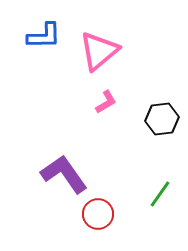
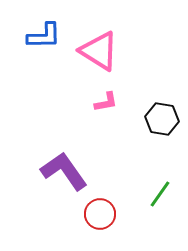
pink triangle: rotated 48 degrees counterclockwise
pink L-shape: rotated 20 degrees clockwise
black hexagon: rotated 16 degrees clockwise
purple L-shape: moved 3 px up
red circle: moved 2 px right
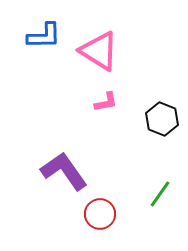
black hexagon: rotated 12 degrees clockwise
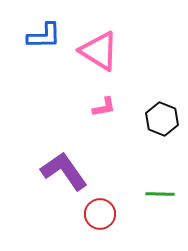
pink L-shape: moved 2 px left, 5 px down
green line: rotated 56 degrees clockwise
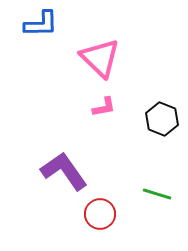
blue L-shape: moved 3 px left, 12 px up
pink triangle: moved 1 px right, 7 px down; rotated 12 degrees clockwise
green line: moved 3 px left; rotated 16 degrees clockwise
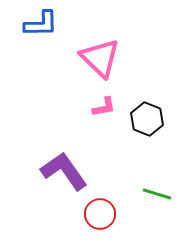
black hexagon: moved 15 px left
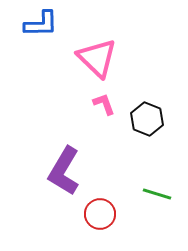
pink triangle: moved 3 px left
pink L-shape: moved 3 px up; rotated 100 degrees counterclockwise
purple L-shape: rotated 114 degrees counterclockwise
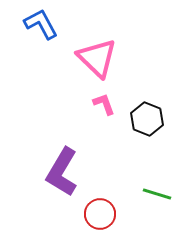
blue L-shape: rotated 117 degrees counterclockwise
purple L-shape: moved 2 px left, 1 px down
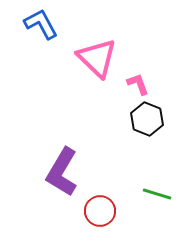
pink L-shape: moved 34 px right, 20 px up
red circle: moved 3 px up
